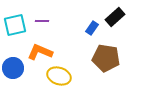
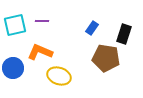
black rectangle: moved 9 px right, 17 px down; rotated 30 degrees counterclockwise
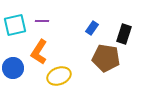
orange L-shape: moved 1 px left; rotated 80 degrees counterclockwise
yellow ellipse: rotated 40 degrees counterclockwise
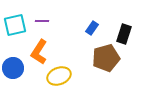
brown pentagon: rotated 24 degrees counterclockwise
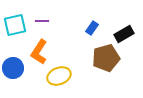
black rectangle: rotated 42 degrees clockwise
